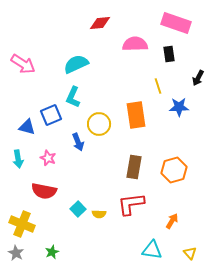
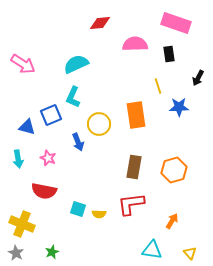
cyan square: rotated 28 degrees counterclockwise
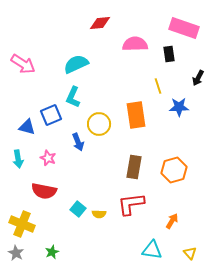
pink rectangle: moved 8 px right, 5 px down
cyan square: rotated 21 degrees clockwise
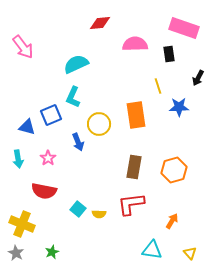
pink arrow: moved 17 px up; rotated 20 degrees clockwise
pink star: rotated 14 degrees clockwise
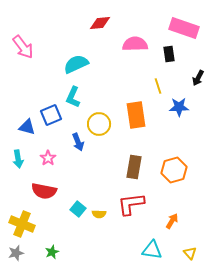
gray star: rotated 28 degrees clockwise
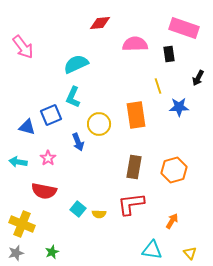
cyan arrow: moved 3 px down; rotated 108 degrees clockwise
